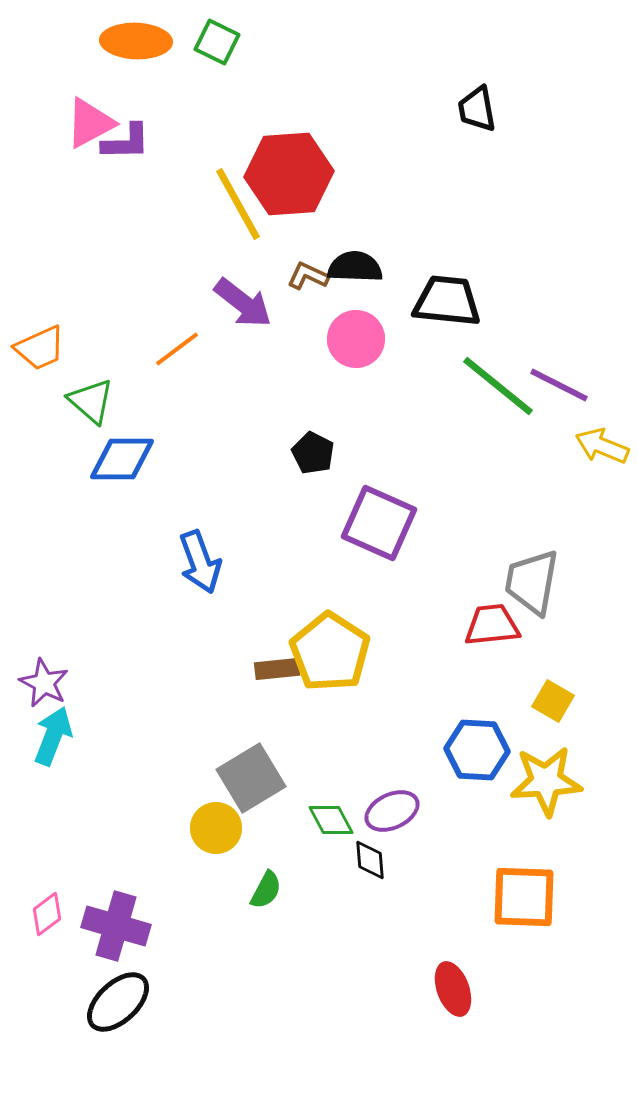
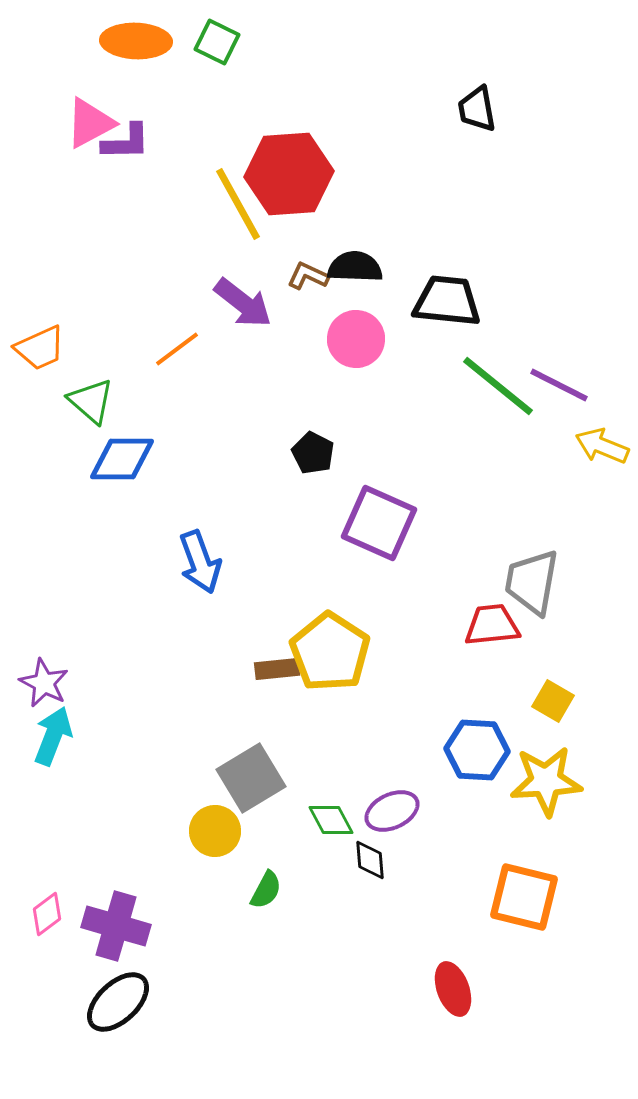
yellow circle at (216, 828): moved 1 px left, 3 px down
orange square at (524, 897): rotated 12 degrees clockwise
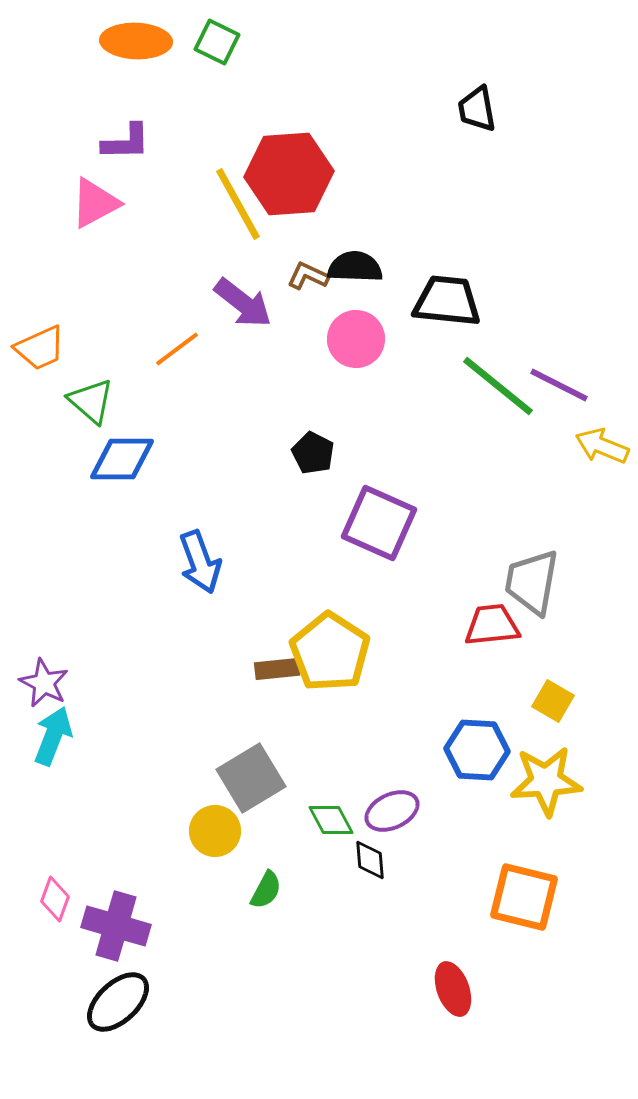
pink triangle at (90, 123): moved 5 px right, 80 px down
pink diamond at (47, 914): moved 8 px right, 15 px up; rotated 33 degrees counterclockwise
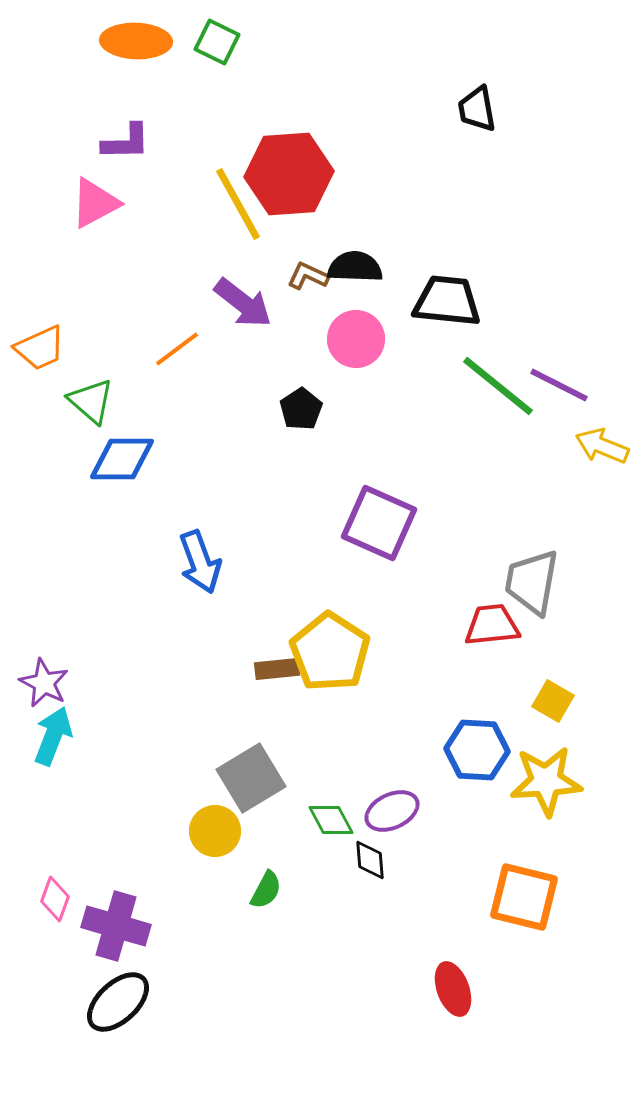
black pentagon at (313, 453): moved 12 px left, 44 px up; rotated 12 degrees clockwise
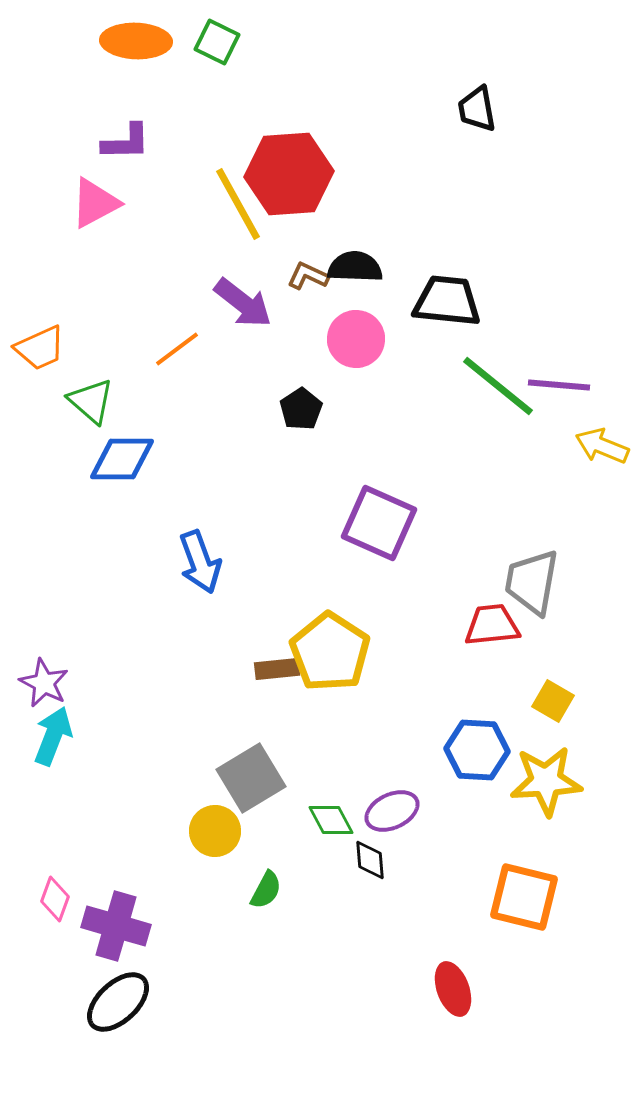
purple line at (559, 385): rotated 22 degrees counterclockwise
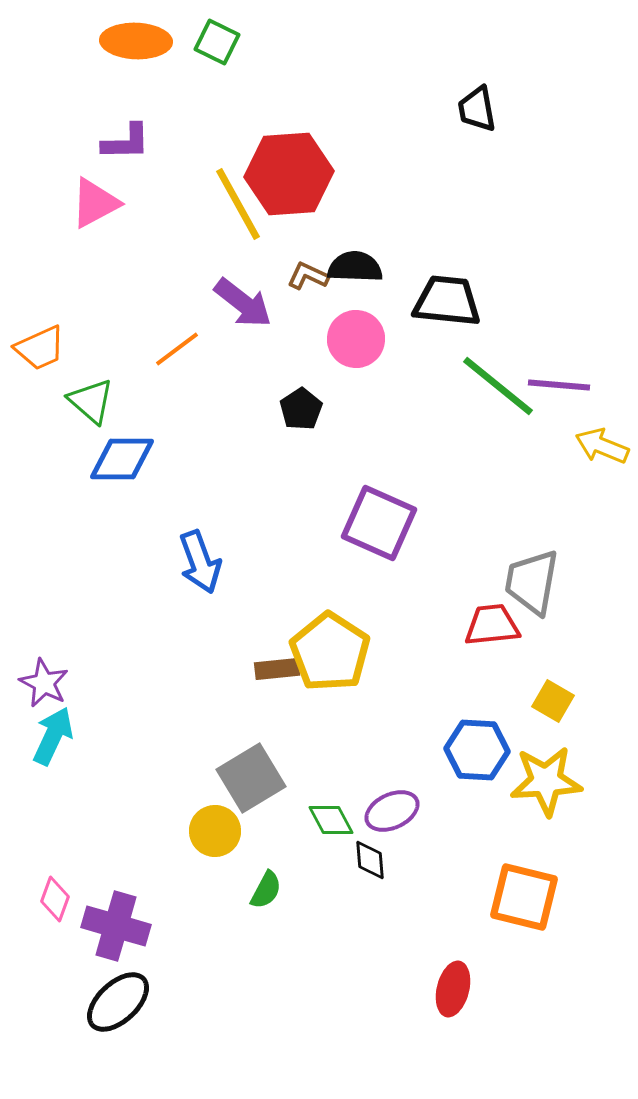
cyan arrow at (53, 736): rotated 4 degrees clockwise
red ellipse at (453, 989): rotated 34 degrees clockwise
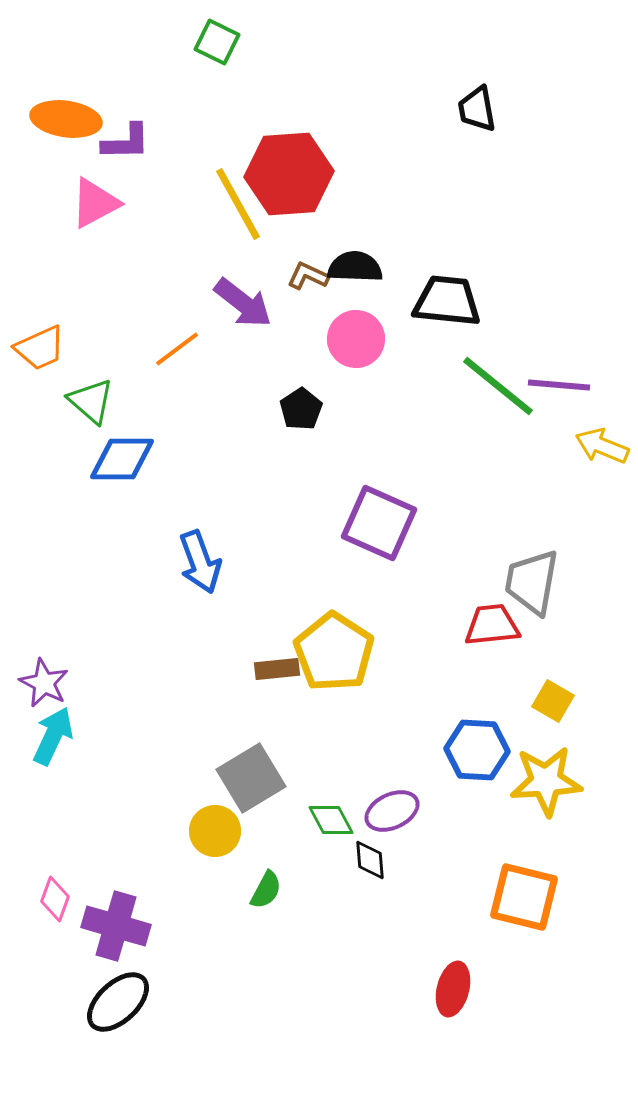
orange ellipse at (136, 41): moved 70 px left, 78 px down; rotated 6 degrees clockwise
yellow pentagon at (330, 652): moved 4 px right
